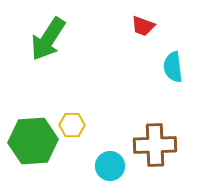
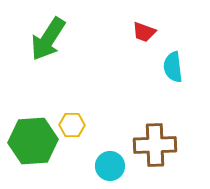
red trapezoid: moved 1 px right, 6 px down
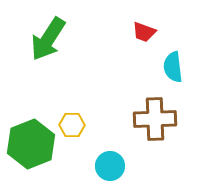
green hexagon: moved 2 px left, 3 px down; rotated 18 degrees counterclockwise
brown cross: moved 26 px up
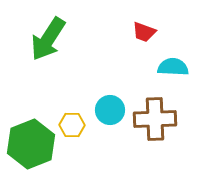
cyan semicircle: rotated 100 degrees clockwise
cyan circle: moved 56 px up
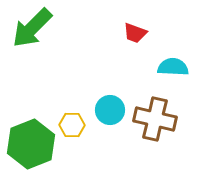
red trapezoid: moved 9 px left, 1 px down
green arrow: moved 16 px left, 11 px up; rotated 12 degrees clockwise
brown cross: rotated 15 degrees clockwise
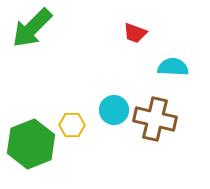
cyan circle: moved 4 px right
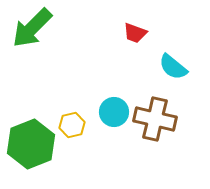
cyan semicircle: rotated 144 degrees counterclockwise
cyan circle: moved 2 px down
yellow hexagon: rotated 15 degrees counterclockwise
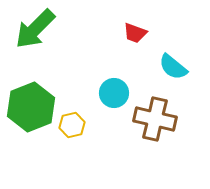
green arrow: moved 3 px right, 1 px down
cyan circle: moved 19 px up
green hexagon: moved 37 px up
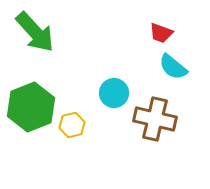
green arrow: moved 3 px down; rotated 87 degrees counterclockwise
red trapezoid: moved 26 px right
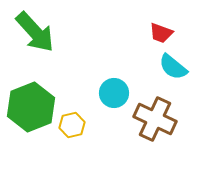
brown cross: rotated 12 degrees clockwise
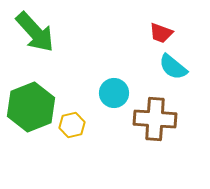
brown cross: rotated 21 degrees counterclockwise
